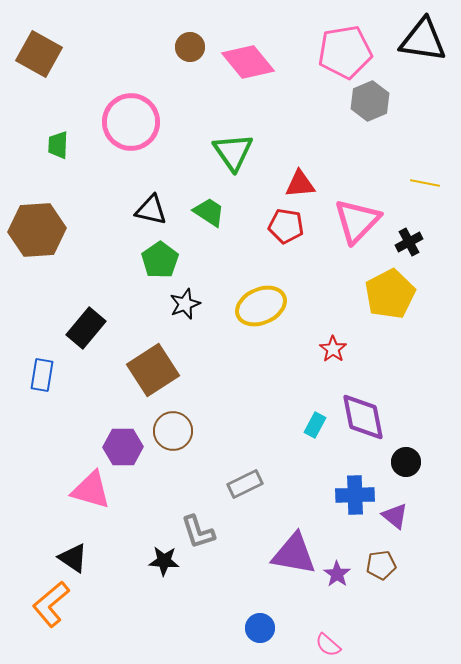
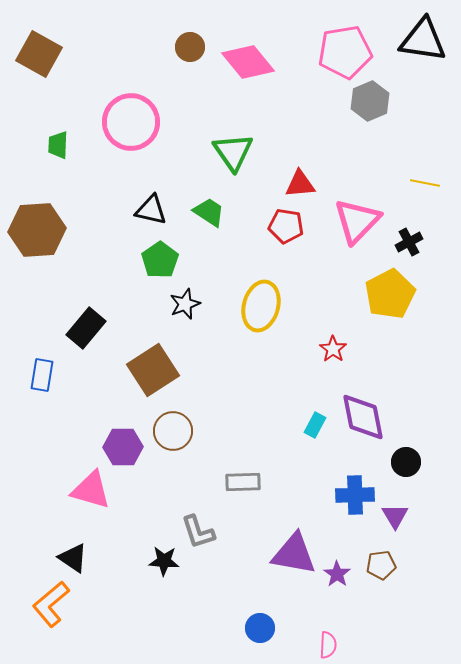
yellow ellipse at (261, 306): rotated 51 degrees counterclockwise
gray rectangle at (245, 484): moved 2 px left, 2 px up; rotated 24 degrees clockwise
purple triangle at (395, 516): rotated 20 degrees clockwise
pink semicircle at (328, 645): rotated 128 degrees counterclockwise
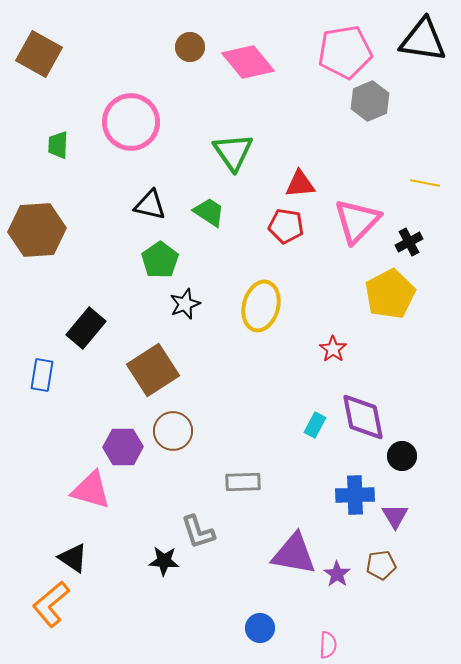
black triangle at (151, 210): moved 1 px left, 5 px up
black circle at (406, 462): moved 4 px left, 6 px up
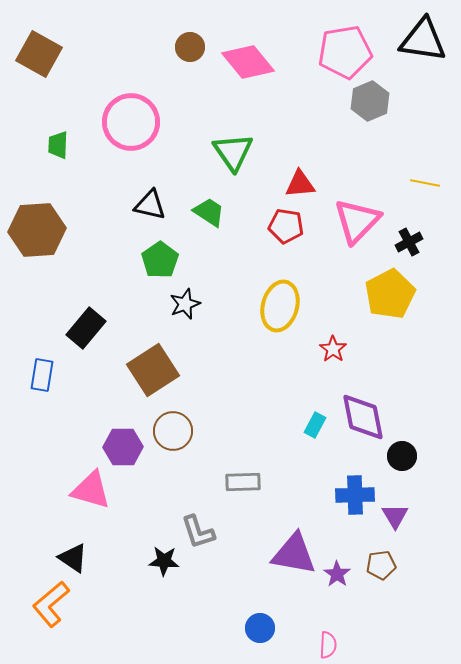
yellow ellipse at (261, 306): moved 19 px right
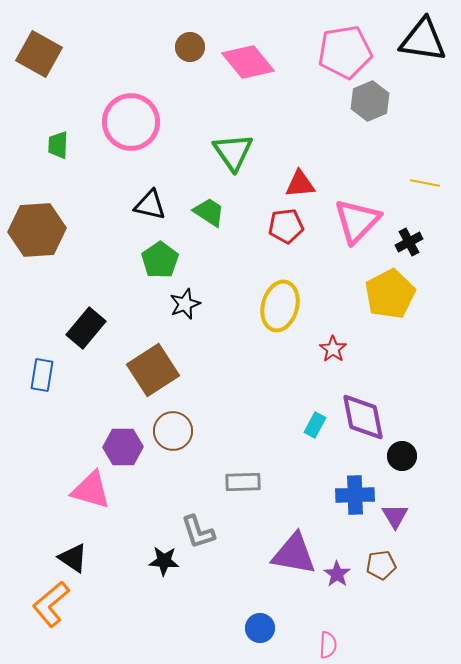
red pentagon at (286, 226): rotated 16 degrees counterclockwise
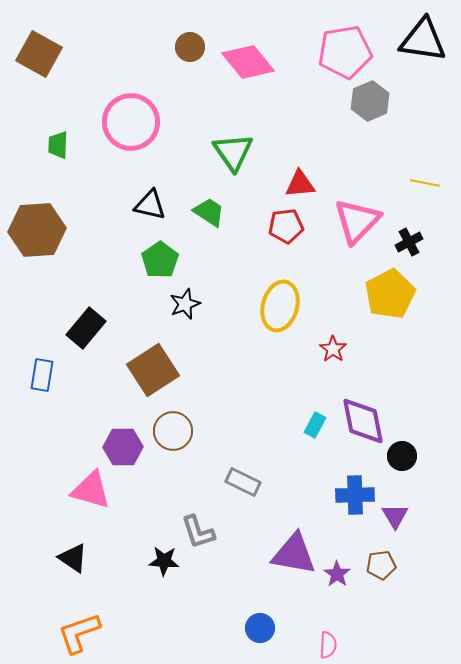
purple diamond at (363, 417): moved 4 px down
gray rectangle at (243, 482): rotated 28 degrees clockwise
orange L-shape at (51, 604): moved 28 px right, 29 px down; rotated 21 degrees clockwise
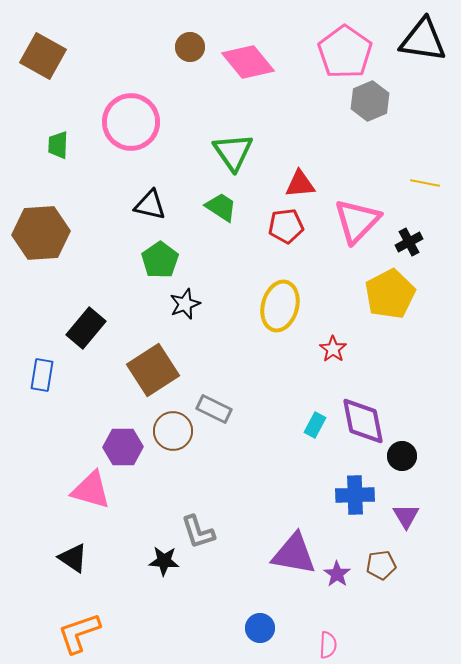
pink pentagon at (345, 52): rotated 28 degrees counterclockwise
brown square at (39, 54): moved 4 px right, 2 px down
green trapezoid at (209, 212): moved 12 px right, 5 px up
brown hexagon at (37, 230): moved 4 px right, 3 px down
gray rectangle at (243, 482): moved 29 px left, 73 px up
purple triangle at (395, 516): moved 11 px right
